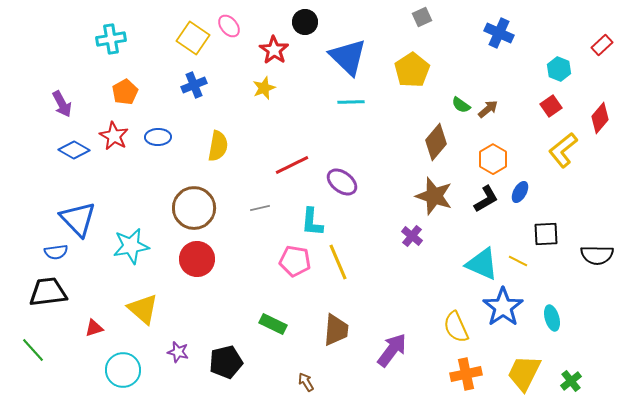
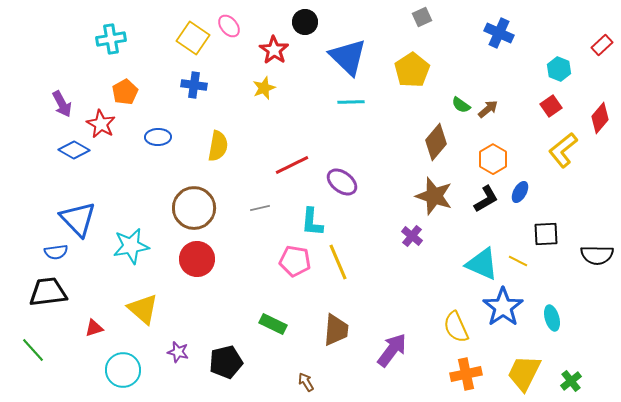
blue cross at (194, 85): rotated 30 degrees clockwise
red star at (114, 136): moved 13 px left, 12 px up
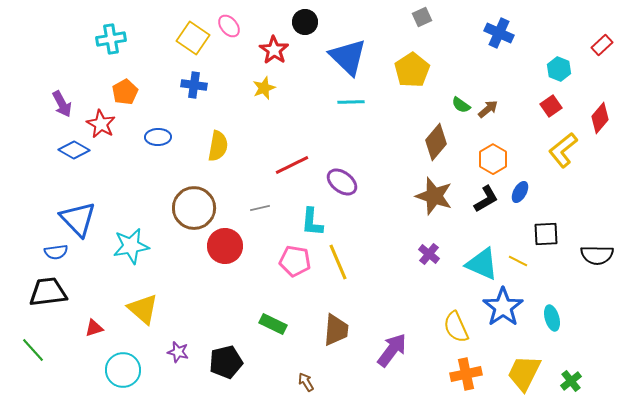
purple cross at (412, 236): moved 17 px right, 18 px down
red circle at (197, 259): moved 28 px right, 13 px up
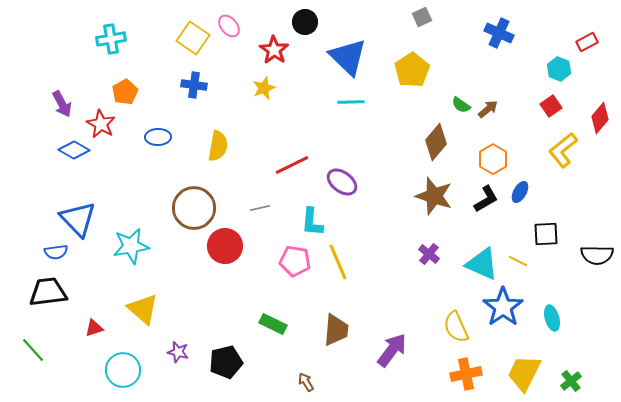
red rectangle at (602, 45): moved 15 px left, 3 px up; rotated 15 degrees clockwise
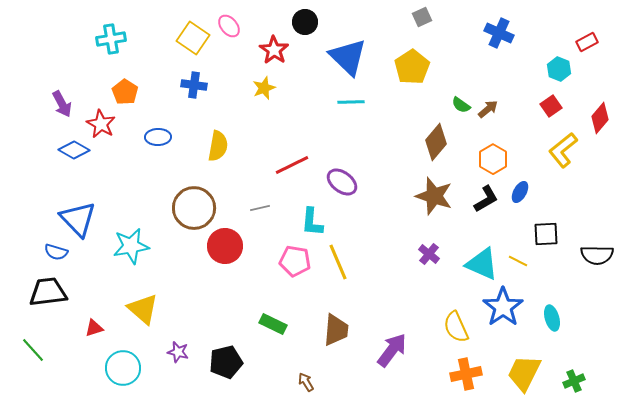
yellow pentagon at (412, 70): moved 3 px up
orange pentagon at (125, 92): rotated 10 degrees counterclockwise
blue semicircle at (56, 252): rotated 25 degrees clockwise
cyan circle at (123, 370): moved 2 px up
green cross at (571, 381): moved 3 px right; rotated 15 degrees clockwise
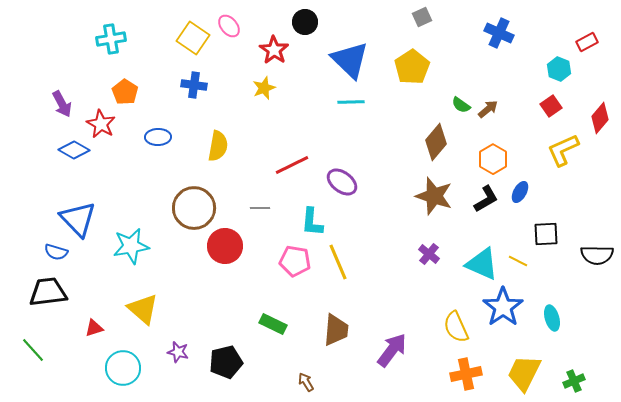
blue triangle at (348, 57): moved 2 px right, 3 px down
yellow L-shape at (563, 150): rotated 15 degrees clockwise
gray line at (260, 208): rotated 12 degrees clockwise
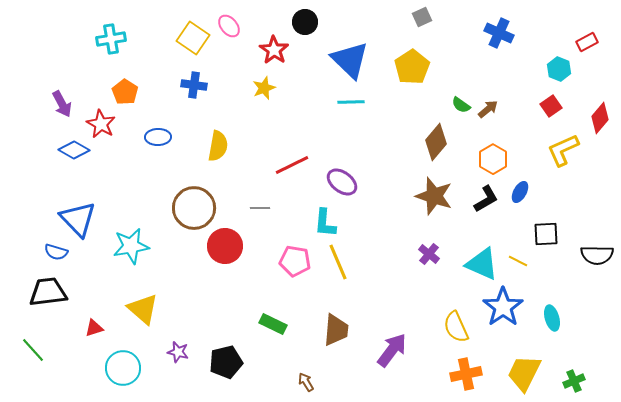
cyan L-shape at (312, 222): moved 13 px right, 1 px down
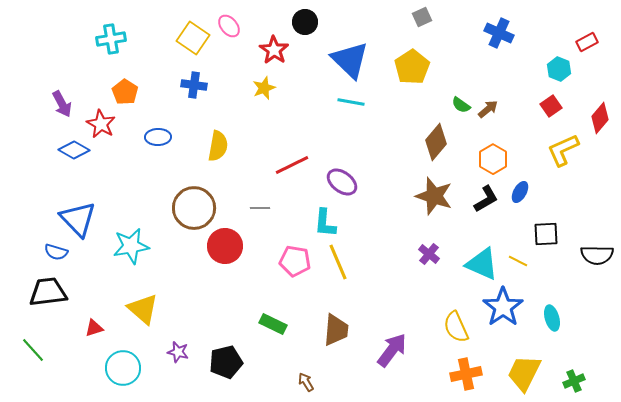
cyan line at (351, 102): rotated 12 degrees clockwise
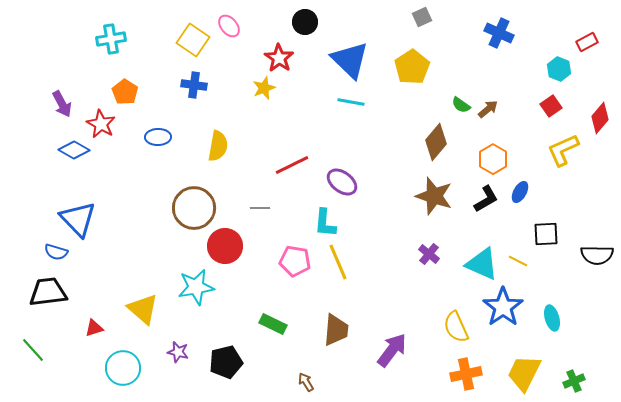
yellow square at (193, 38): moved 2 px down
red star at (274, 50): moved 5 px right, 8 px down
cyan star at (131, 246): moved 65 px right, 41 px down
